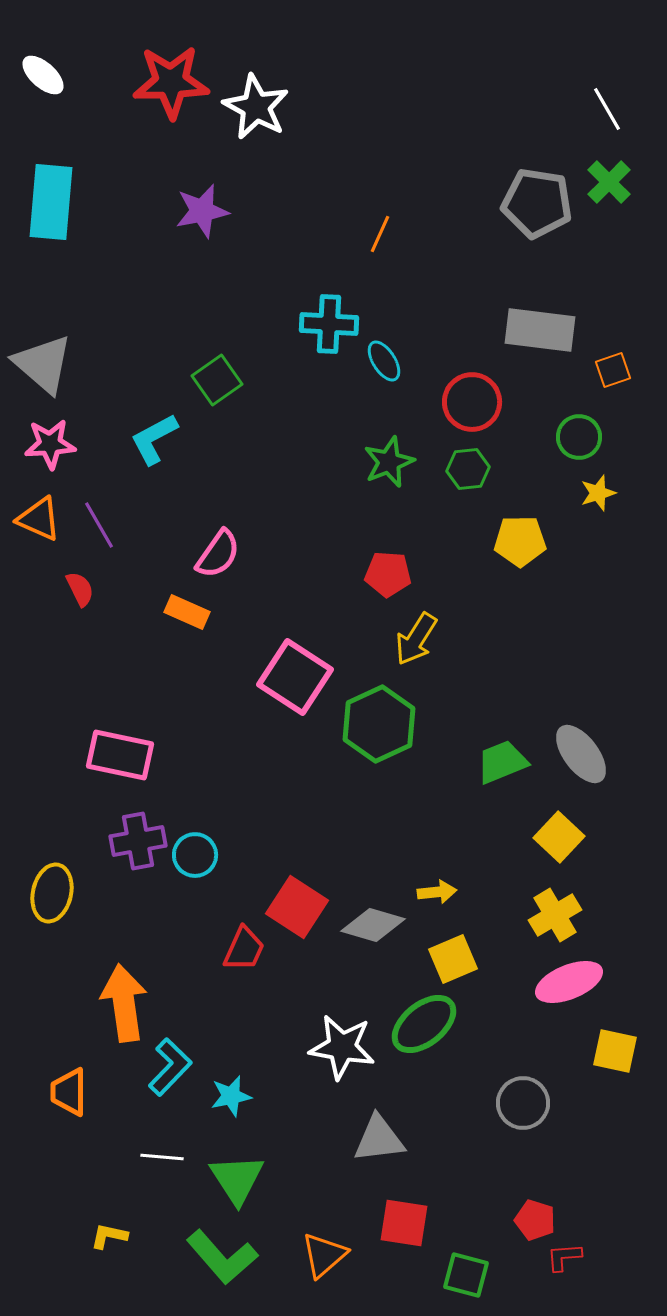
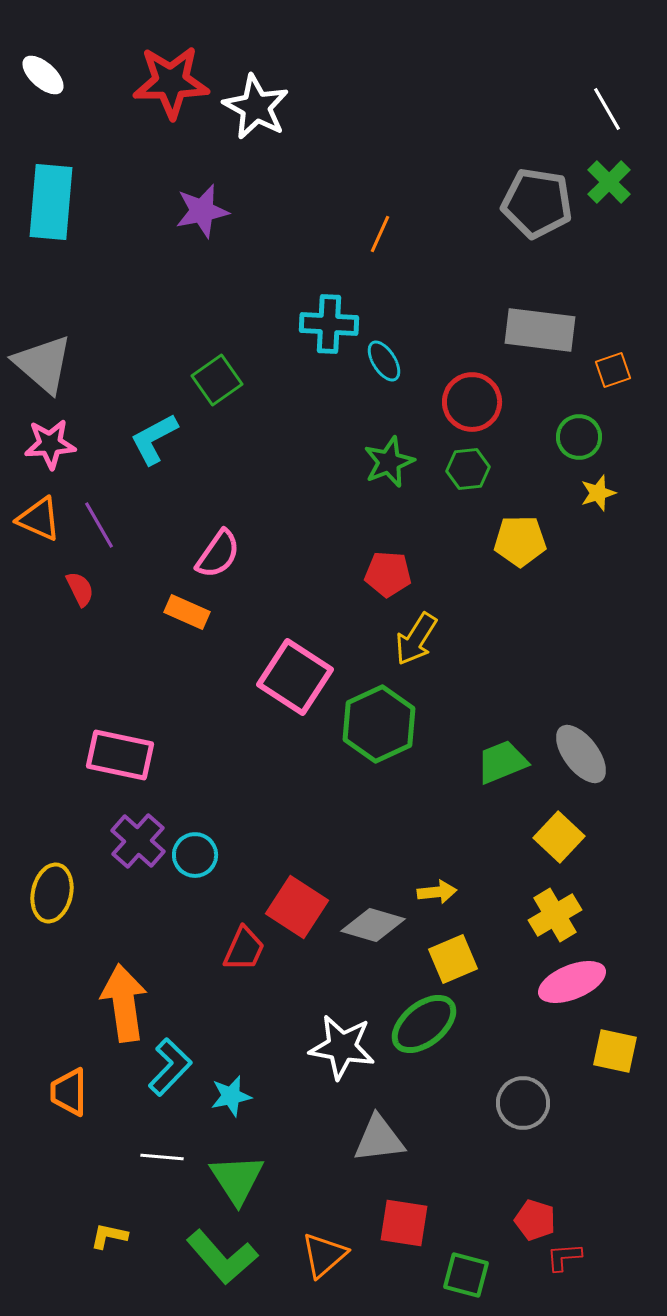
purple cross at (138, 841): rotated 38 degrees counterclockwise
pink ellipse at (569, 982): moved 3 px right
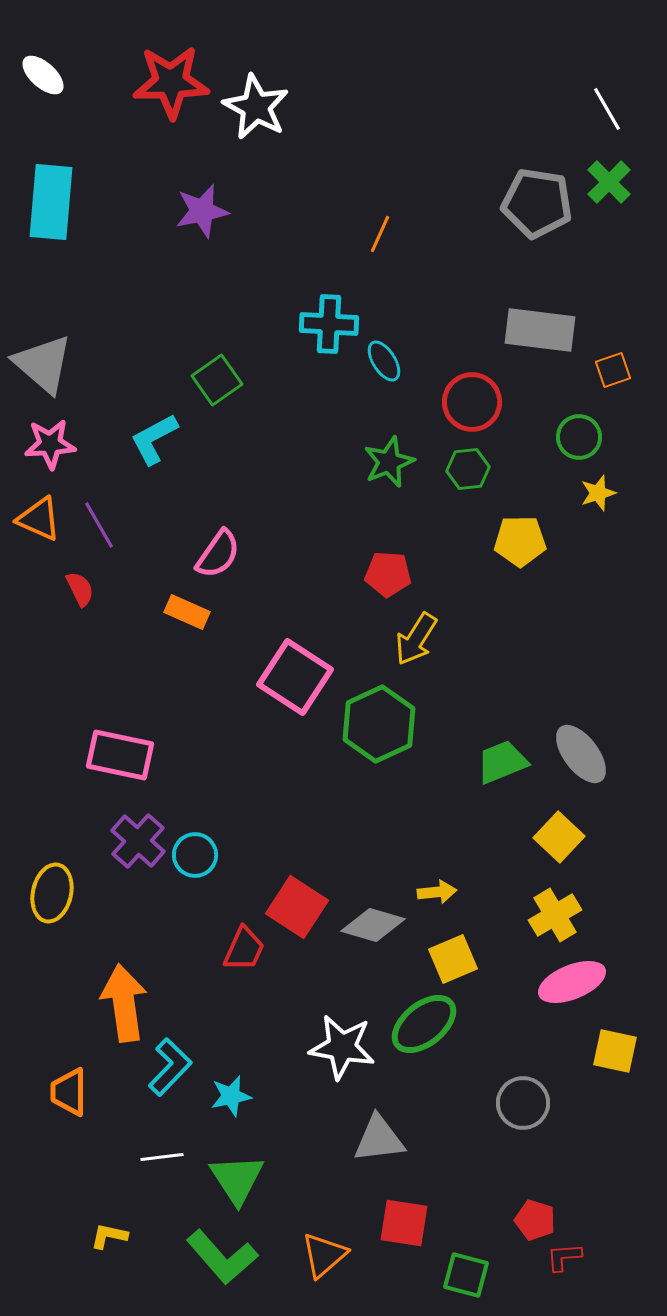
white line at (162, 1157): rotated 12 degrees counterclockwise
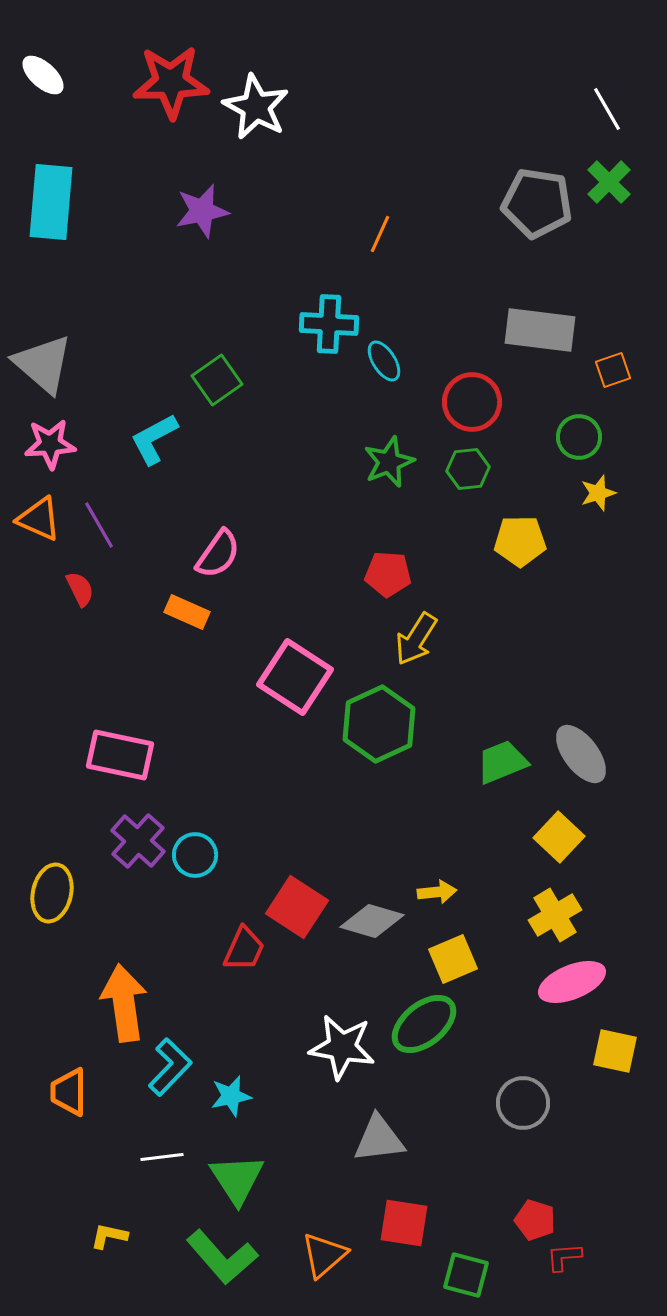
gray diamond at (373, 925): moved 1 px left, 4 px up
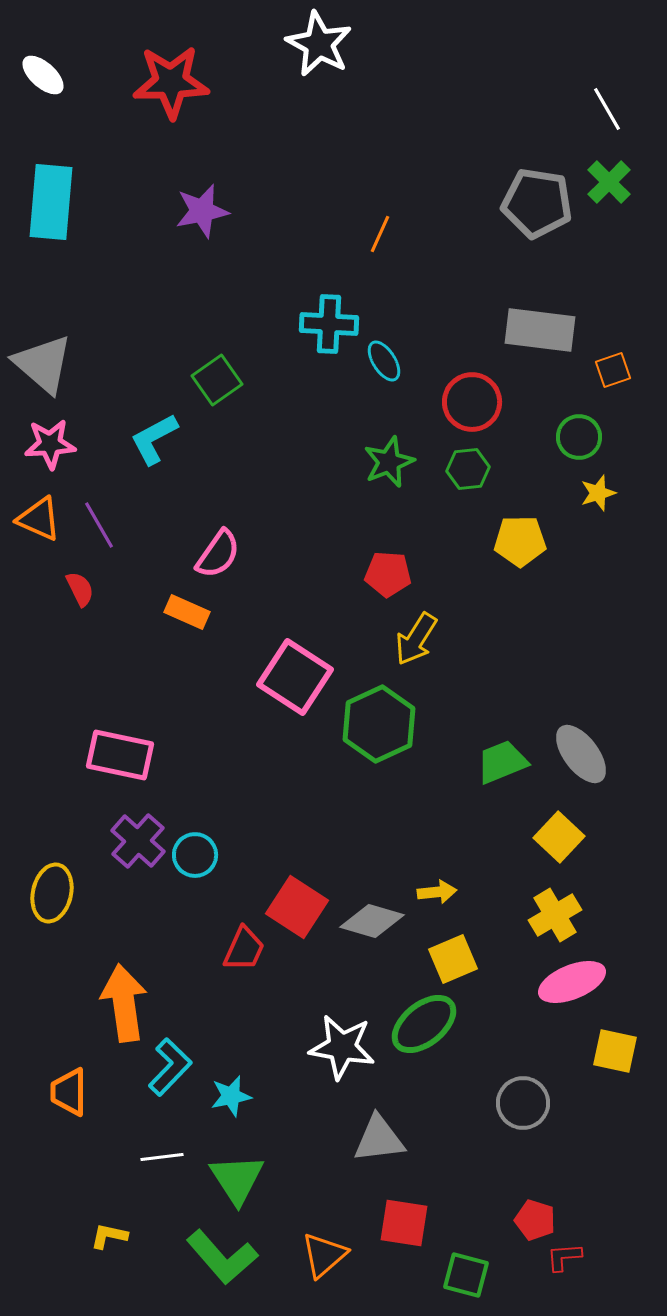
white star at (256, 107): moved 63 px right, 63 px up
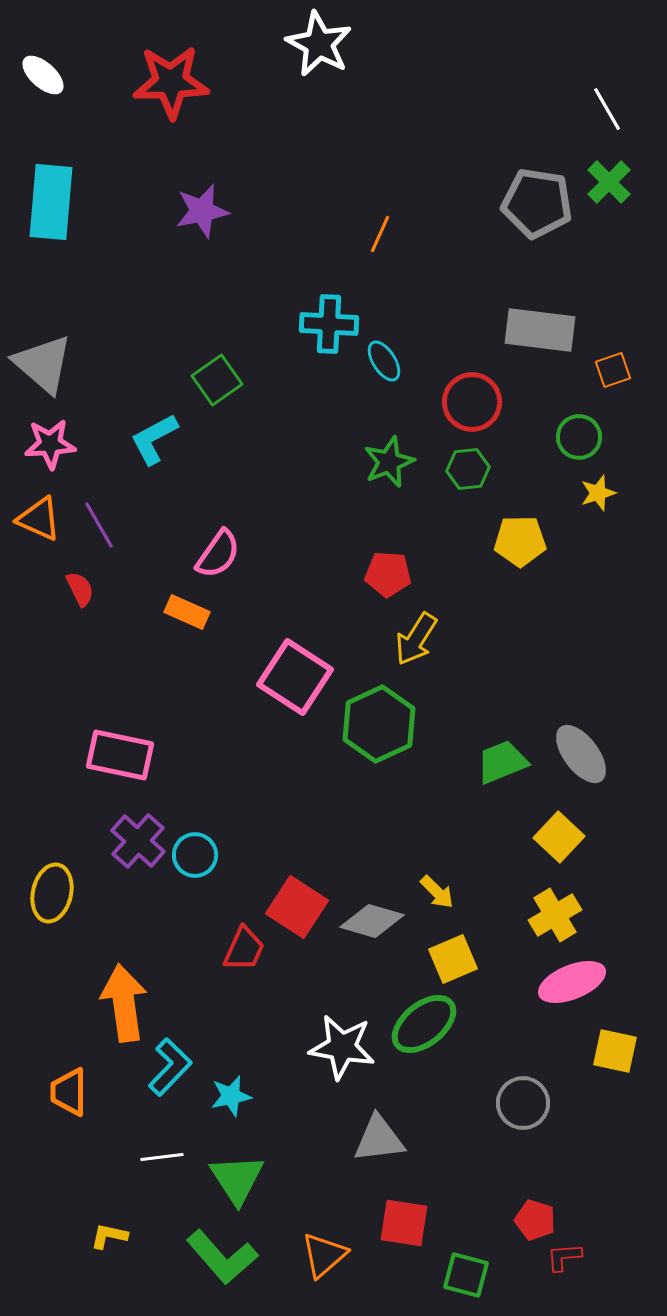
yellow arrow at (437, 892): rotated 51 degrees clockwise
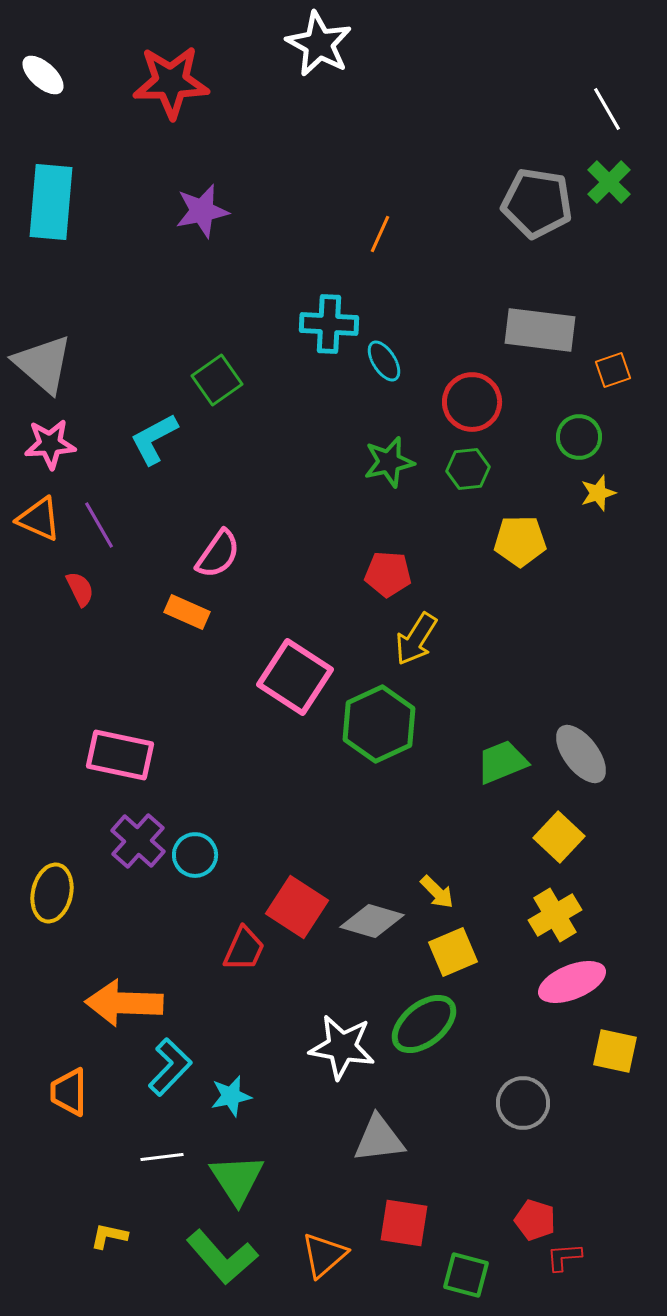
green star at (389, 462): rotated 9 degrees clockwise
yellow square at (453, 959): moved 7 px up
orange arrow at (124, 1003): rotated 80 degrees counterclockwise
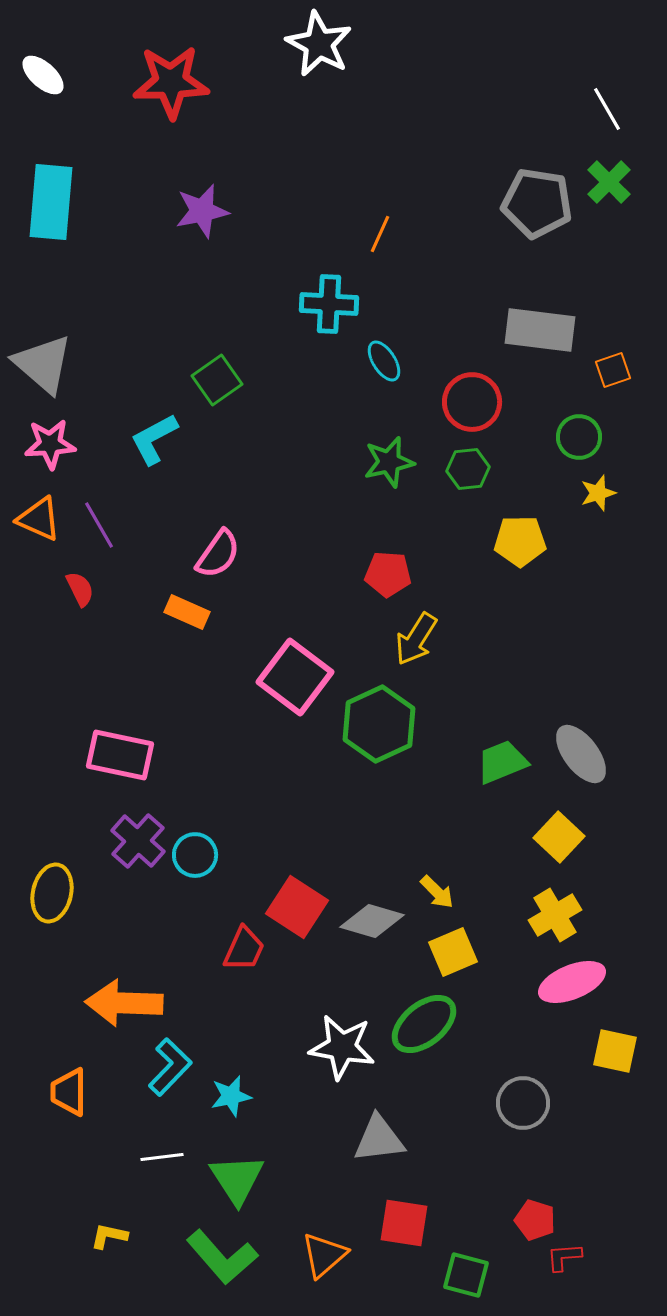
cyan cross at (329, 324): moved 20 px up
pink square at (295, 677): rotated 4 degrees clockwise
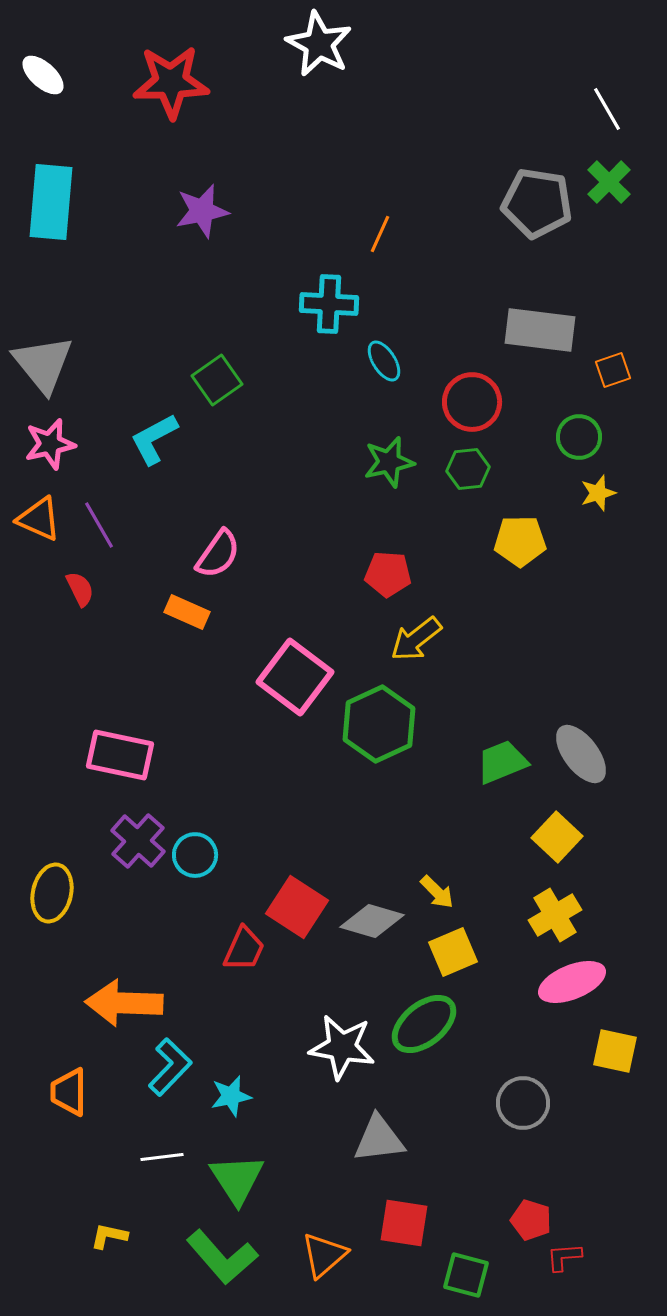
gray triangle at (43, 364): rotated 10 degrees clockwise
pink star at (50, 444): rotated 9 degrees counterclockwise
yellow arrow at (416, 639): rotated 20 degrees clockwise
yellow square at (559, 837): moved 2 px left
red pentagon at (535, 1220): moved 4 px left
